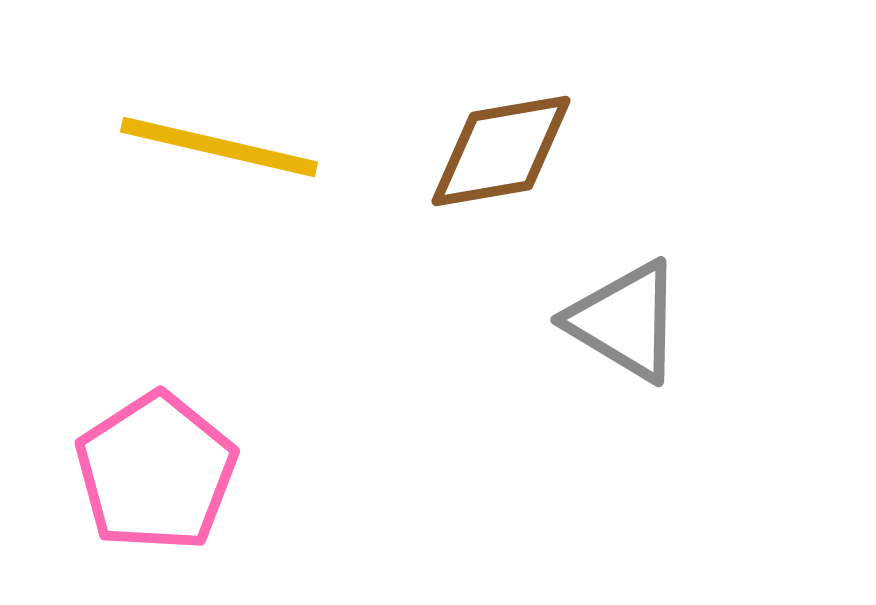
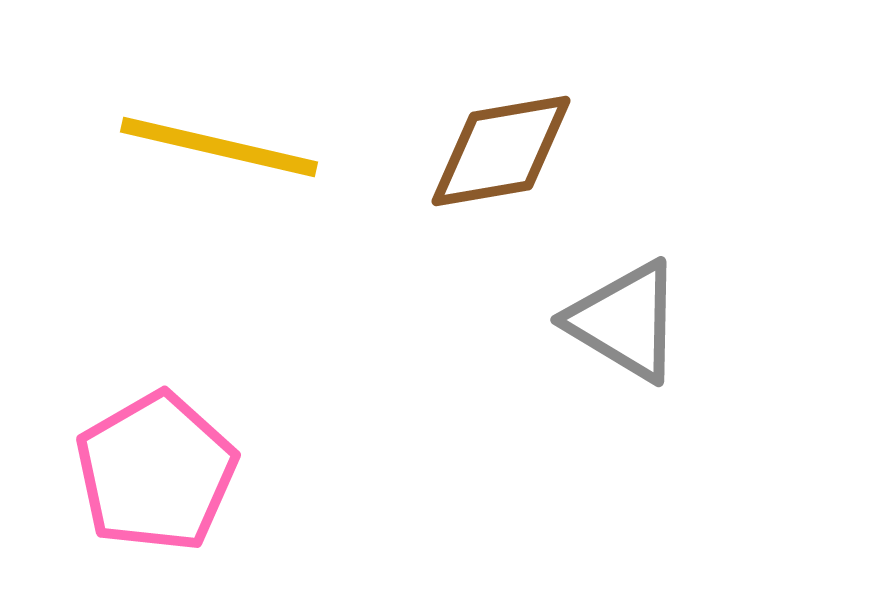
pink pentagon: rotated 3 degrees clockwise
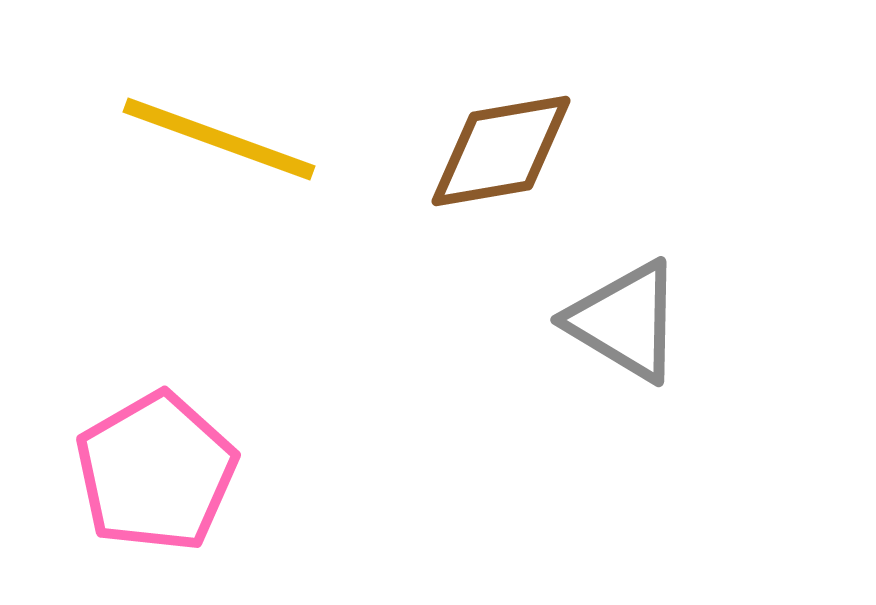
yellow line: moved 8 px up; rotated 7 degrees clockwise
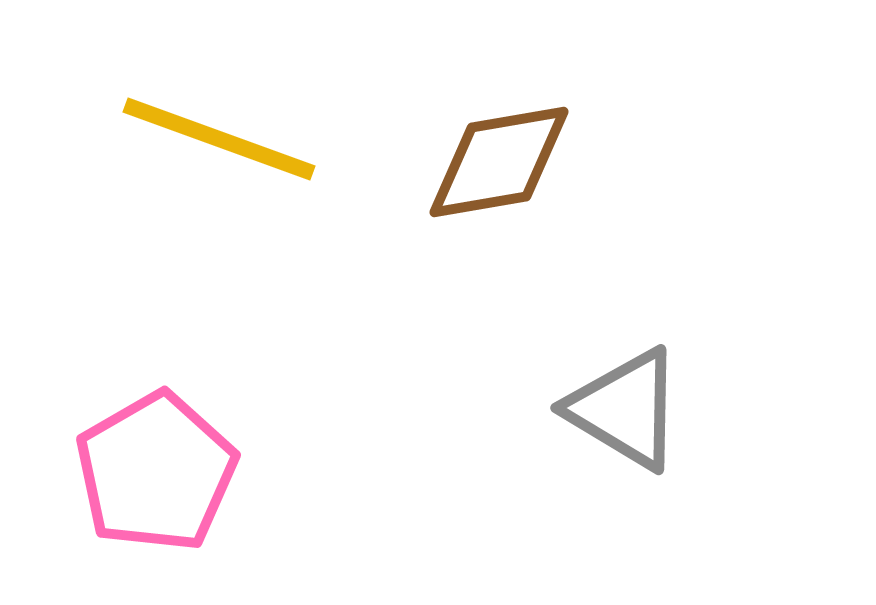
brown diamond: moved 2 px left, 11 px down
gray triangle: moved 88 px down
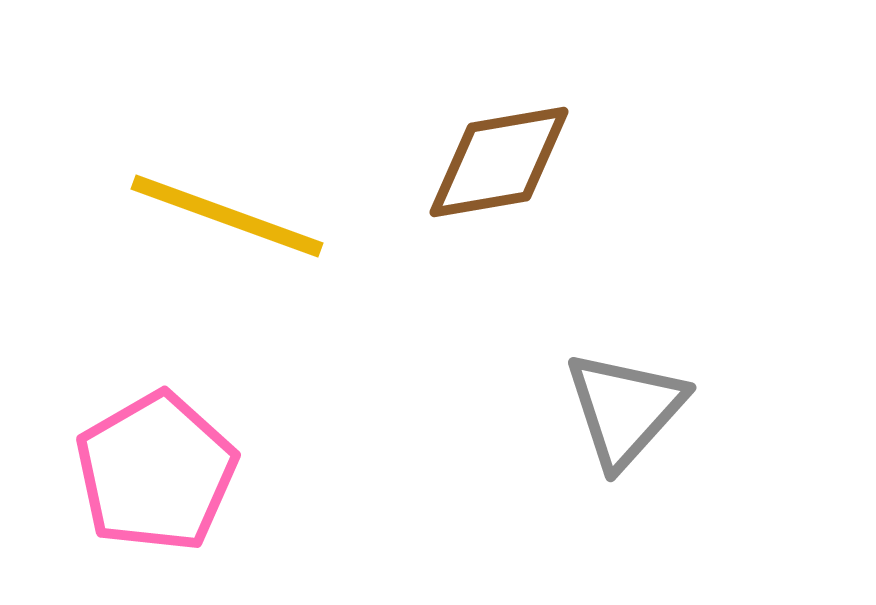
yellow line: moved 8 px right, 77 px down
gray triangle: rotated 41 degrees clockwise
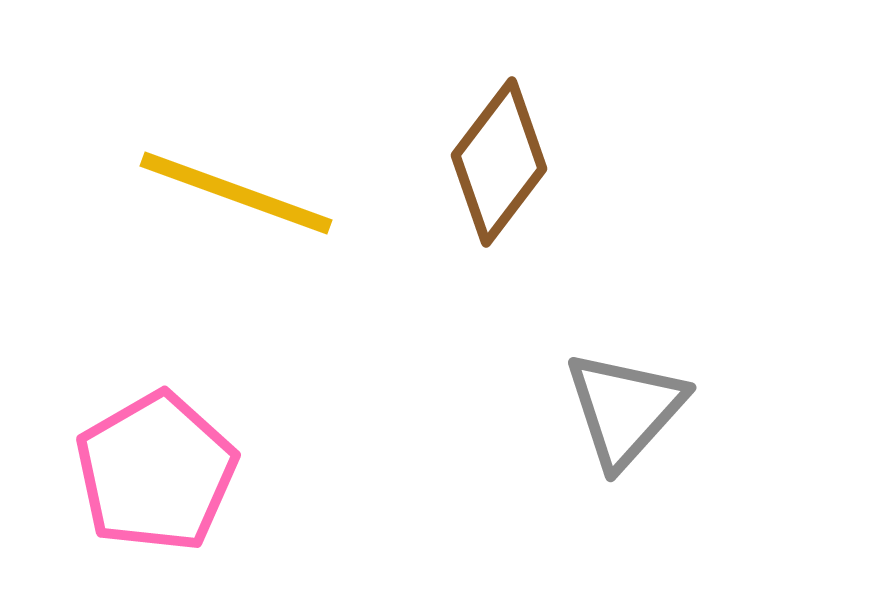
brown diamond: rotated 43 degrees counterclockwise
yellow line: moved 9 px right, 23 px up
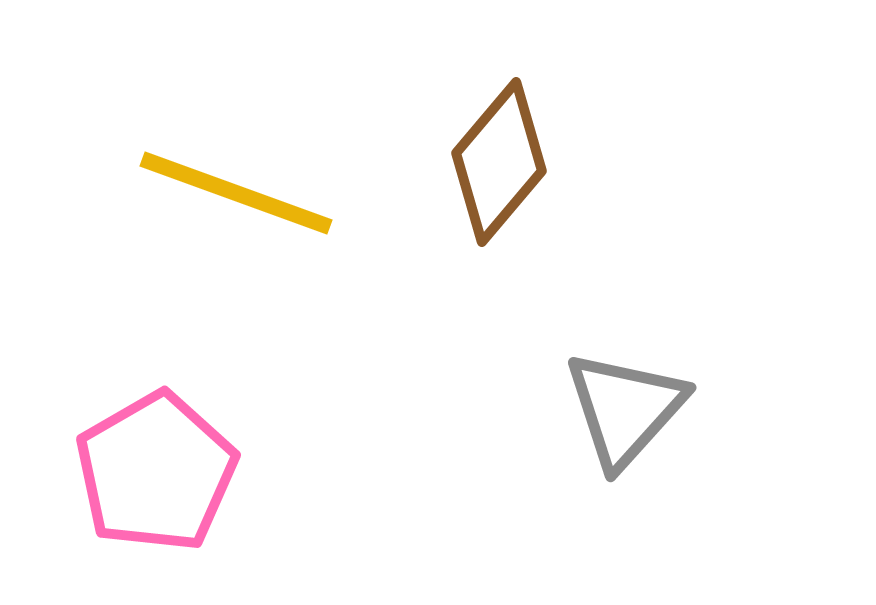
brown diamond: rotated 3 degrees clockwise
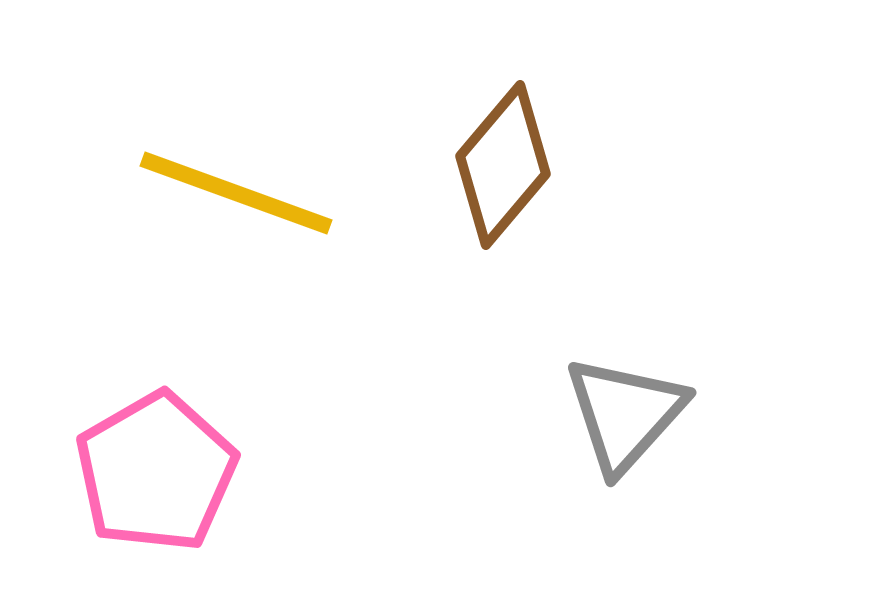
brown diamond: moved 4 px right, 3 px down
gray triangle: moved 5 px down
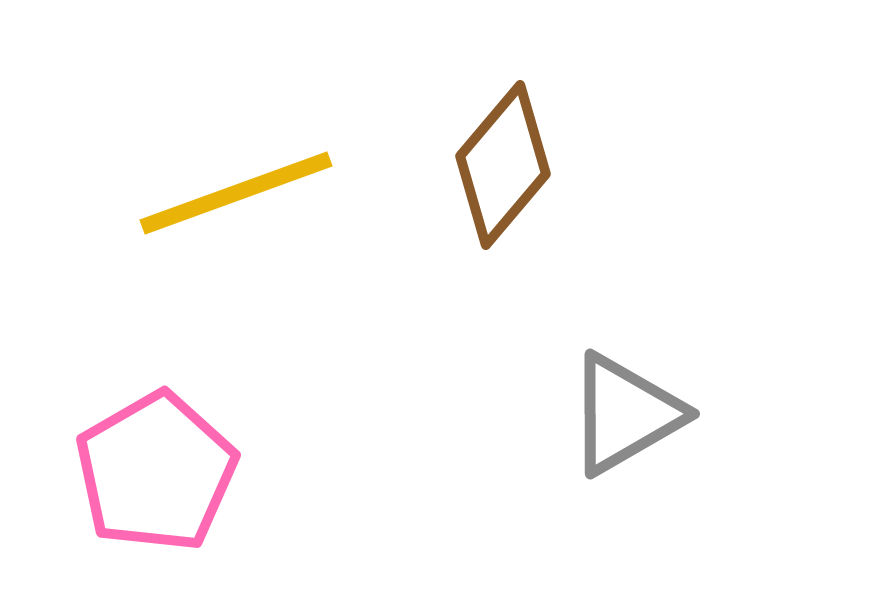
yellow line: rotated 40 degrees counterclockwise
gray triangle: rotated 18 degrees clockwise
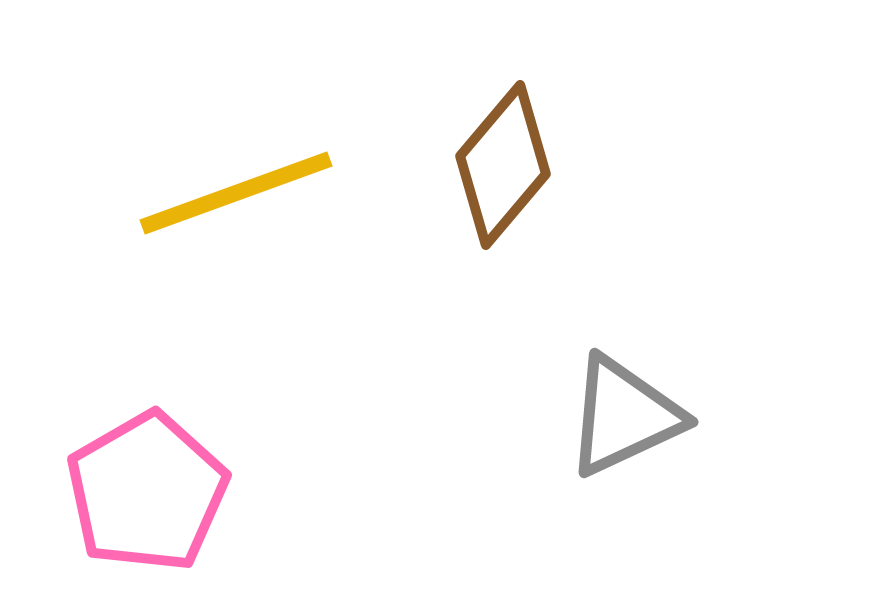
gray triangle: moved 1 px left, 2 px down; rotated 5 degrees clockwise
pink pentagon: moved 9 px left, 20 px down
